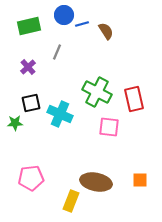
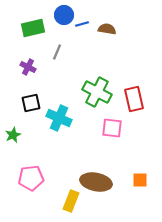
green rectangle: moved 4 px right, 2 px down
brown semicircle: moved 1 px right, 2 px up; rotated 48 degrees counterclockwise
purple cross: rotated 21 degrees counterclockwise
cyan cross: moved 1 px left, 4 px down
green star: moved 2 px left, 12 px down; rotated 21 degrees counterclockwise
pink square: moved 3 px right, 1 px down
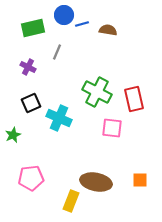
brown semicircle: moved 1 px right, 1 px down
black square: rotated 12 degrees counterclockwise
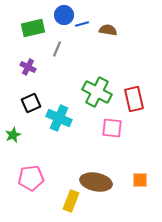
gray line: moved 3 px up
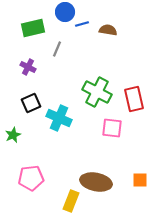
blue circle: moved 1 px right, 3 px up
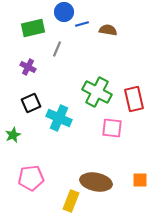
blue circle: moved 1 px left
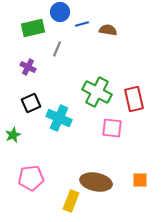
blue circle: moved 4 px left
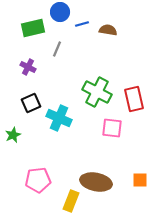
pink pentagon: moved 7 px right, 2 px down
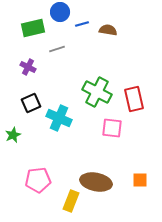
gray line: rotated 49 degrees clockwise
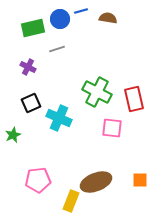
blue circle: moved 7 px down
blue line: moved 1 px left, 13 px up
brown semicircle: moved 12 px up
brown ellipse: rotated 32 degrees counterclockwise
